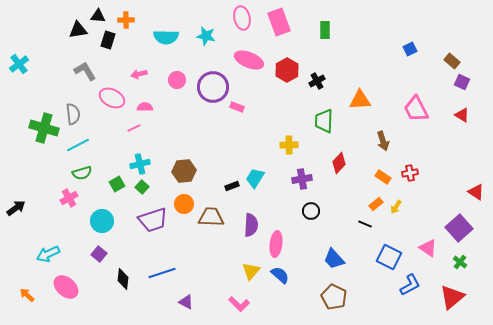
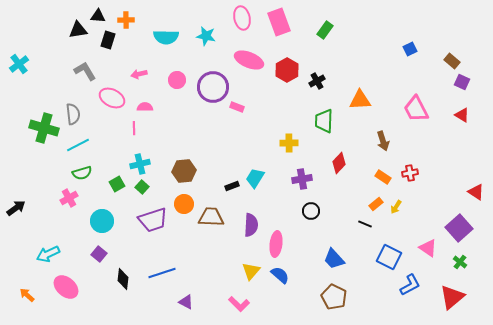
green rectangle at (325, 30): rotated 36 degrees clockwise
pink line at (134, 128): rotated 64 degrees counterclockwise
yellow cross at (289, 145): moved 2 px up
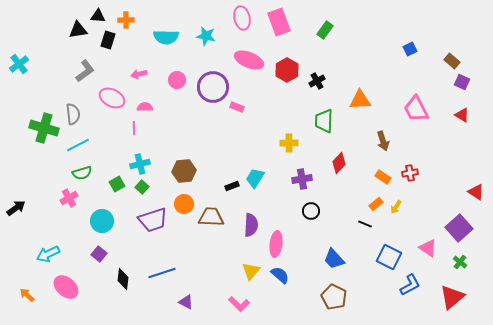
gray L-shape at (85, 71): rotated 85 degrees clockwise
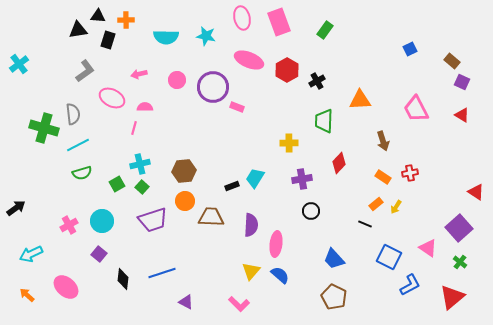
pink line at (134, 128): rotated 16 degrees clockwise
pink cross at (69, 198): moved 27 px down
orange circle at (184, 204): moved 1 px right, 3 px up
cyan arrow at (48, 254): moved 17 px left
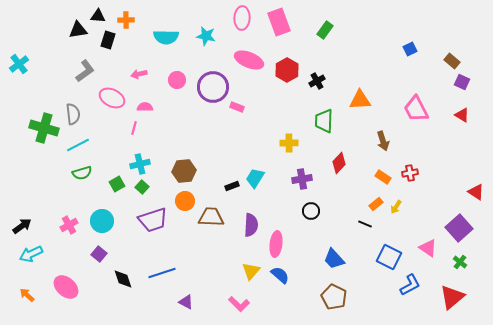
pink ellipse at (242, 18): rotated 15 degrees clockwise
black arrow at (16, 208): moved 6 px right, 18 px down
black diamond at (123, 279): rotated 25 degrees counterclockwise
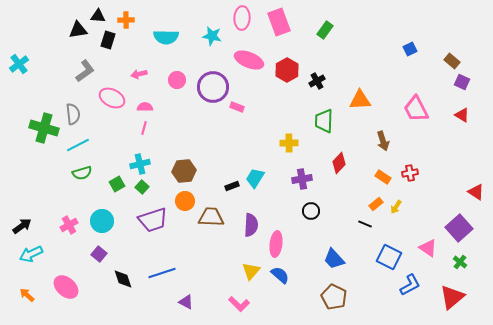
cyan star at (206, 36): moved 6 px right
pink line at (134, 128): moved 10 px right
